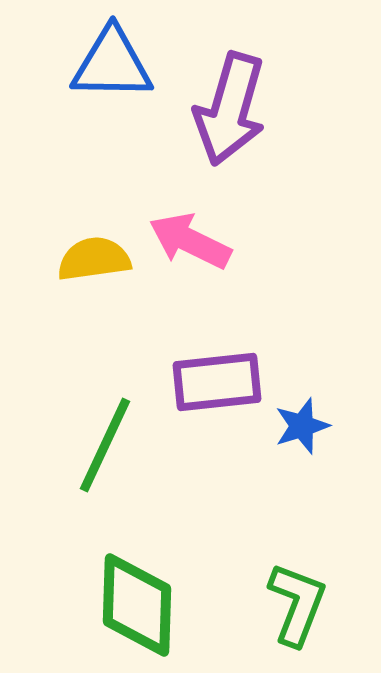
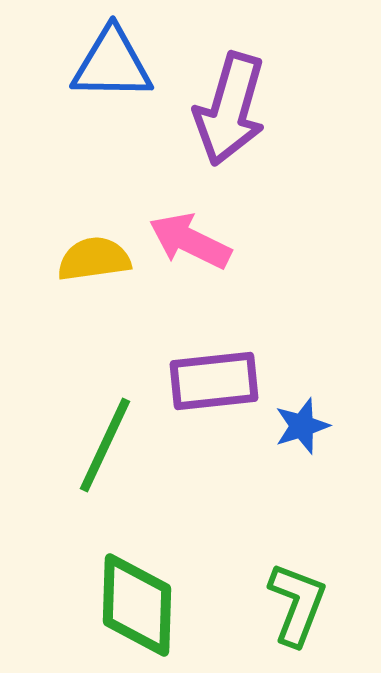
purple rectangle: moved 3 px left, 1 px up
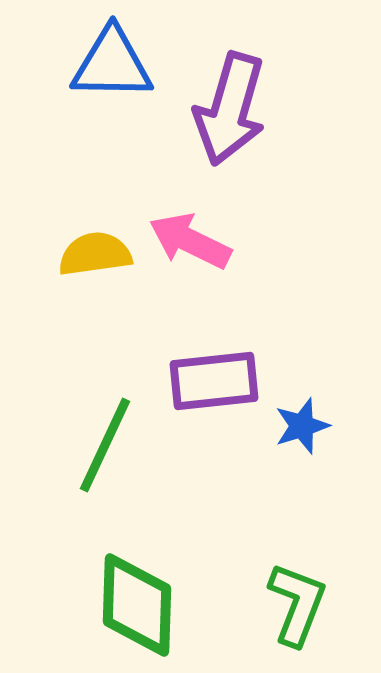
yellow semicircle: moved 1 px right, 5 px up
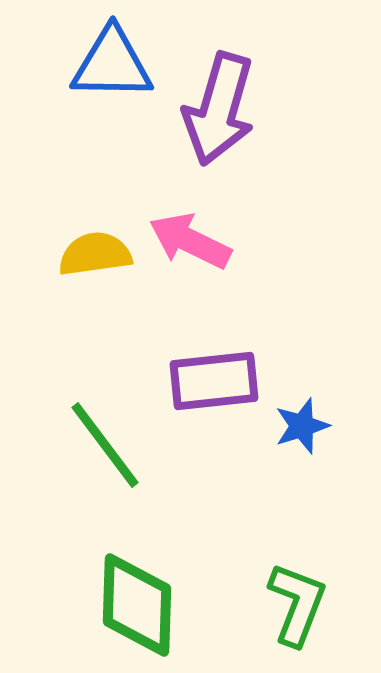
purple arrow: moved 11 px left
green line: rotated 62 degrees counterclockwise
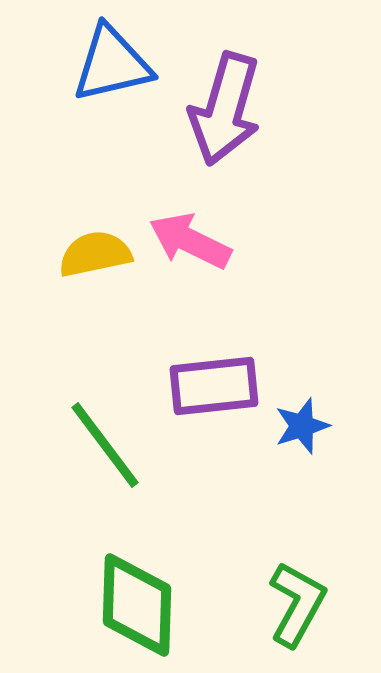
blue triangle: rotated 14 degrees counterclockwise
purple arrow: moved 6 px right
yellow semicircle: rotated 4 degrees counterclockwise
purple rectangle: moved 5 px down
green L-shape: rotated 8 degrees clockwise
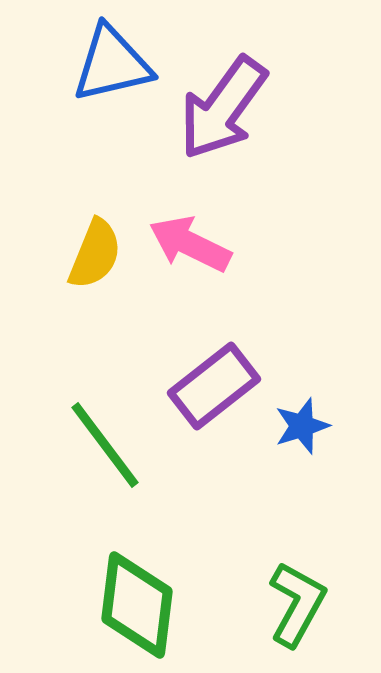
purple arrow: moved 2 px left, 1 px up; rotated 20 degrees clockwise
pink arrow: moved 3 px down
yellow semicircle: rotated 124 degrees clockwise
purple rectangle: rotated 32 degrees counterclockwise
green diamond: rotated 5 degrees clockwise
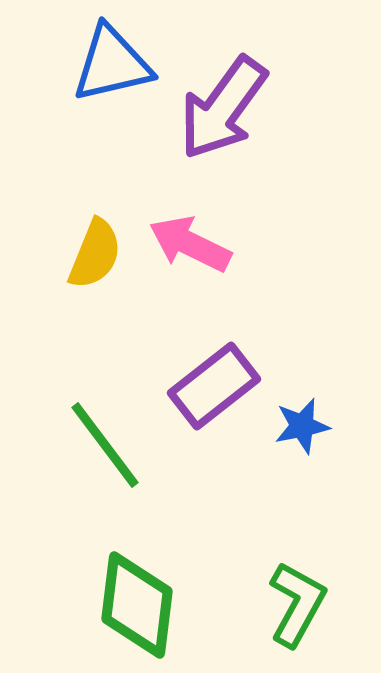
blue star: rotated 6 degrees clockwise
